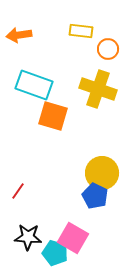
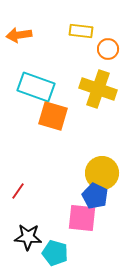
cyan rectangle: moved 2 px right, 2 px down
pink square: moved 9 px right, 20 px up; rotated 24 degrees counterclockwise
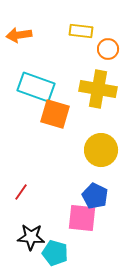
yellow cross: rotated 9 degrees counterclockwise
orange square: moved 2 px right, 2 px up
yellow circle: moved 1 px left, 23 px up
red line: moved 3 px right, 1 px down
black star: moved 3 px right
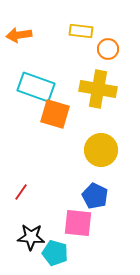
pink square: moved 4 px left, 5 px down
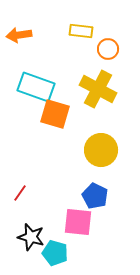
yellow cross: rotated 18 degrees clockwise
red line: moved 1 px left, 1 px down
pink square: moved 1 px up
black star: rotated 12 degrees clockwise
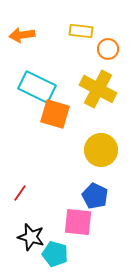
orange arrow: moved 3 px right
cyan rectangle: moved 1 px right; rotated 6 degrees clockwise
cyan pentagon: moved 1 px down
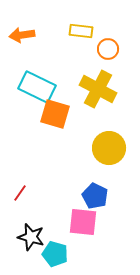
yellow circle: moved 8 px right, 2 px up
pink square: moved 5 px right
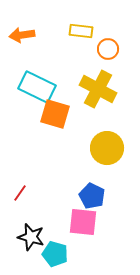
yellow circle: moved 2 px left
blue pentagon: moved 3 px left
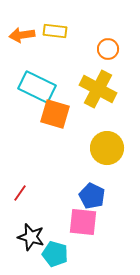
yellow rectangle: moved 26 px left
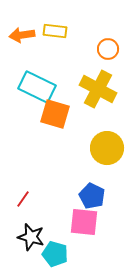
red line: moved 3 px right, 6 px down
pink square: moved 1 px right
